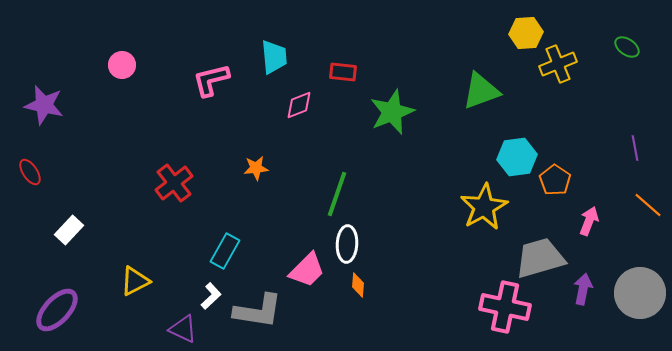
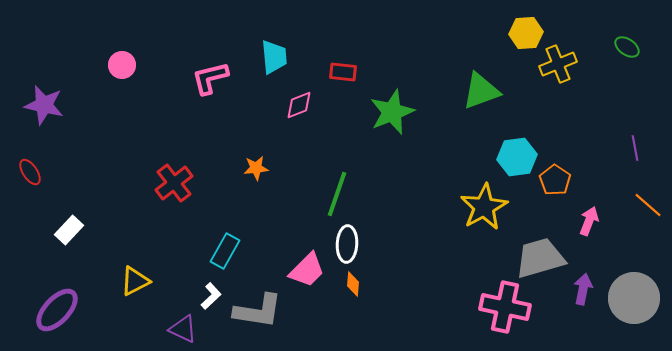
pink L-shape: moved 1 px left, 2 px up
orange diamond: moved 5 px left, 1 px up
gray circle: moved 6 px left, 5 px down
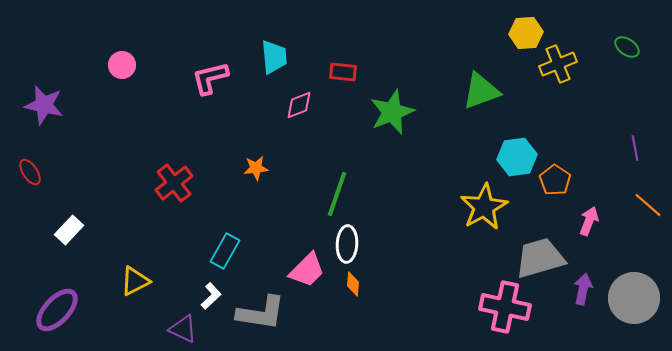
gray L-shape: moved 3 px right, 2 px down
